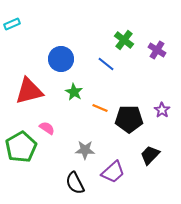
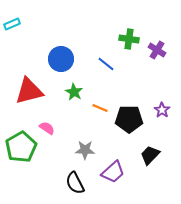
green cross: moved 5 px right, 1 px up; rotated 30 degrees counterclockwise
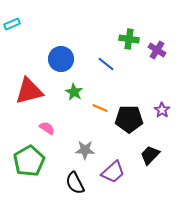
green pentagon: moved 8 px right, 14 px down
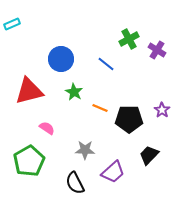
green cross: rotated 36 degrees counterclockwise
black trapezoid: moved 1 px left
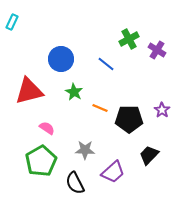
cyan rectangle: moved 2 px up; rotated 42 degrees counterclockwise
green pentagon: moved 12 px right
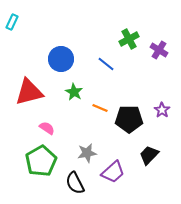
purple cross: moved 2 px right
red triangle: moved 1 px down
gray star: moved 2 px right, 3 px down; rotated 12 degrees counterclockwise
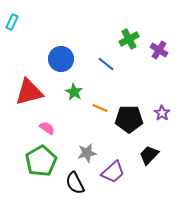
purple star: moved 3 px down
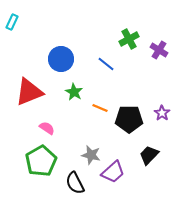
red triangle: rotated 8 degrees counterclockwise
gray star: moved 4 px right, 2 px down; rotated 24 degrees clockwise
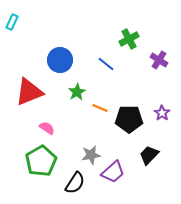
purple cross: moved 10 px down
blue circle: moved 1 px left, 1 px down
green star: moved 3 px right; rotated 12 degrees clockwise
gray star: rotated 24 degrees counterclockwise
black semicircle: rotated 120 degrees counterclockwise
